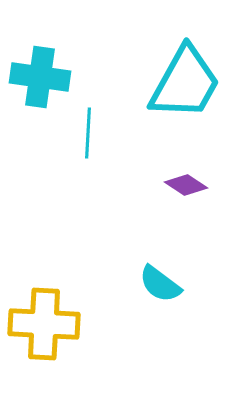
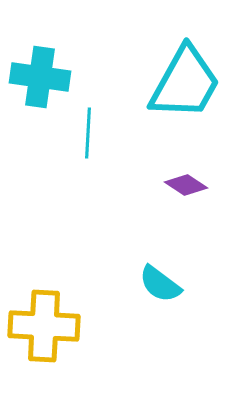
yellow cross: moved 2 px down
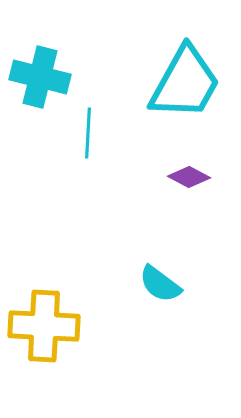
cyan cross: rotated 6 degrees clockwise
purple diamond: moved 3 px right, 8 px up; rotated 6 degrees counterclockwise
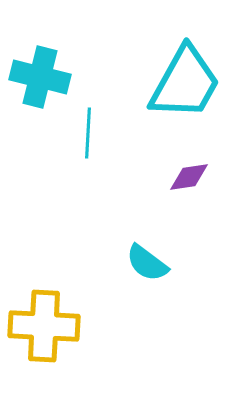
purple diamond: rotated 36 degrees counterclockwise
cyan semicircle: moved 13 px left, 21 px up
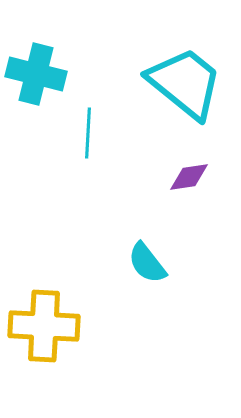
cyan cross: moved 4 px left, 3 px up
cyan trapezoid: rotated 80 degrees counterclockwise
cyan semicircle: rotated 15 degrees clockwise
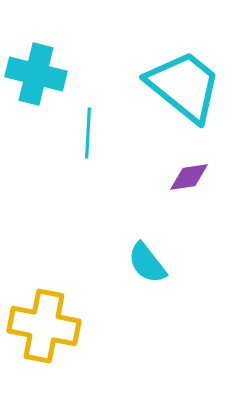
cyan trapezoid: moved 1 px left, 3 px down
yellow cross: rotated 8 degrees clockwise
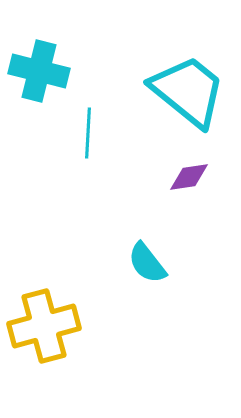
cyan cross: moved 3 px right, 3 px up
cyan trapezoid: moved 4 px right, 5 px down
yellow cross: rotated 26 degrees counterclockwise
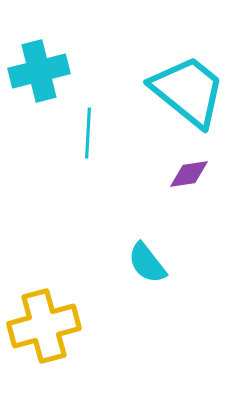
cyan cross: rotated 28 degrees counterclockwise
purple diamond: moved 3 px up
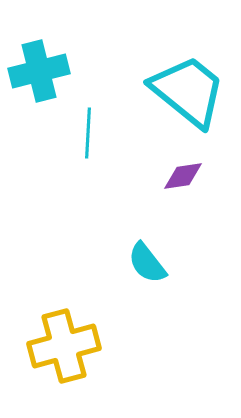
purple diamond: moved 6 px left, 2 px down
yellow cross: moved 20 px right, 20 px down
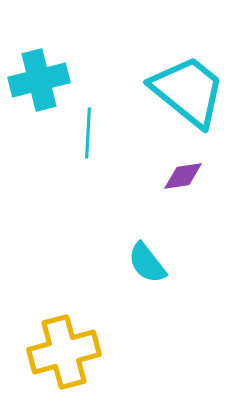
cyan cross: moved 9 px down
yellow cross: moved 6 px down
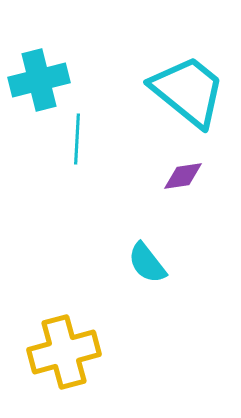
cyan line: moved 11 px left, 6 px down
